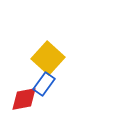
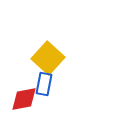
blue rectangle: rotated 25 degrees counterclockwise
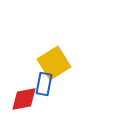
yellow square: moved 6 px right, 5 px down; rotated 16 degrees clockwise
